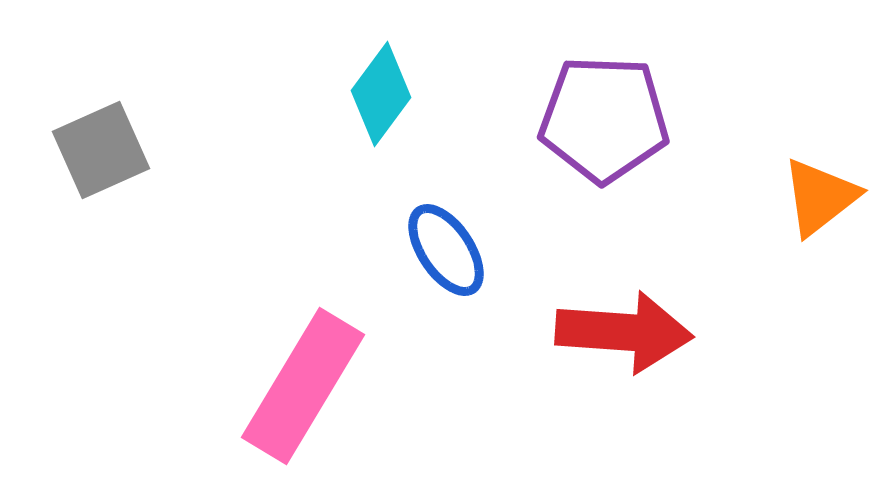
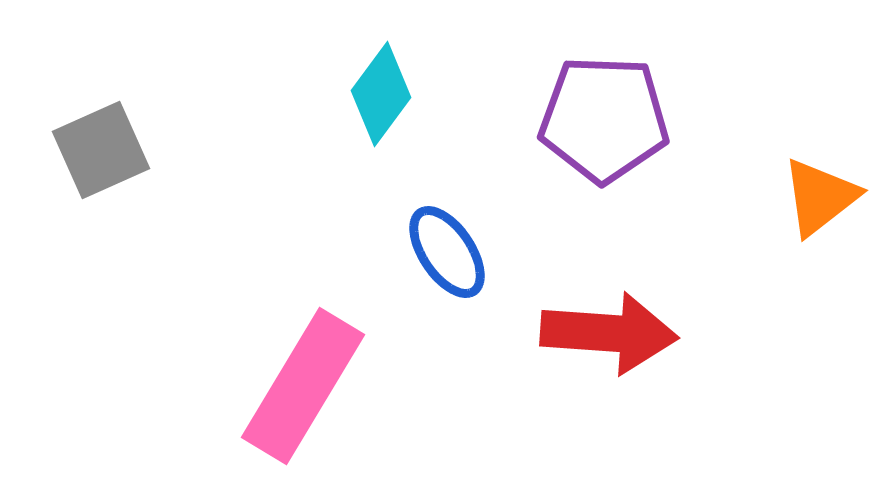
blue ellipse: moved 1 px right, 2 px down
red arrow: moved 15 px left, 1 px down
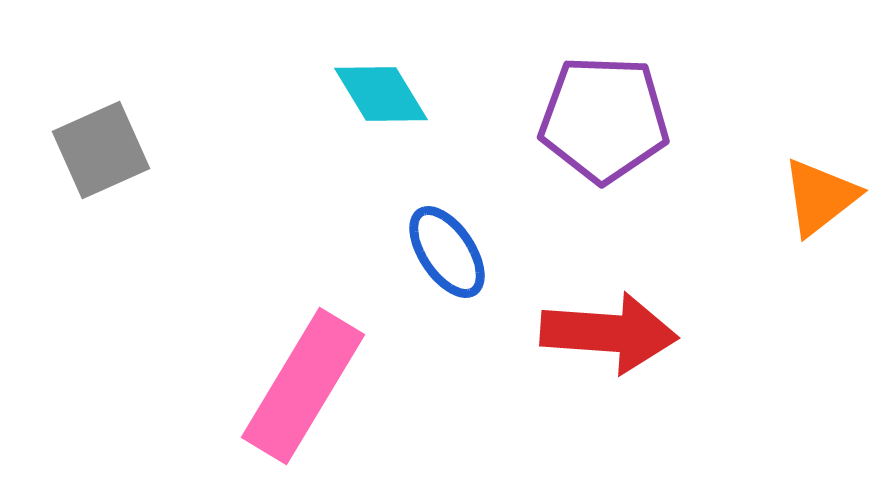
cyan diamond: rotated 68 degrees counterclockwise
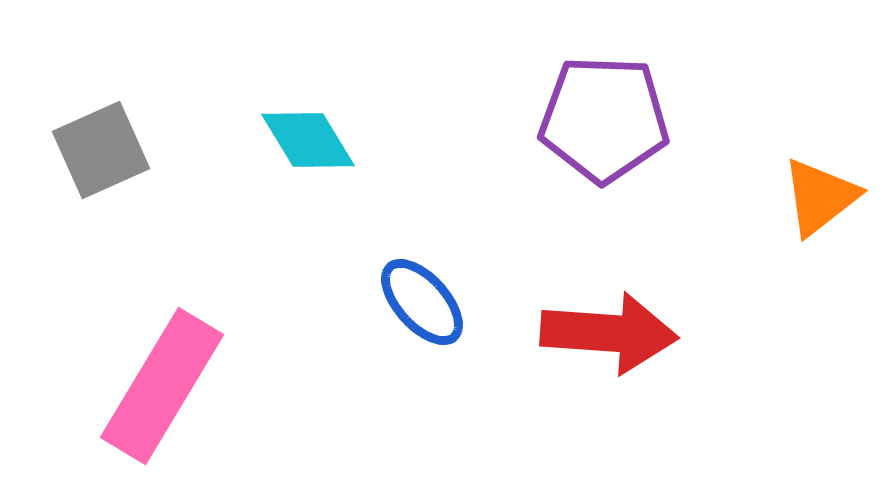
cyan diamond: moved 73 px left, 46 px down
blue ellipse: moved 25 px left, 50 px down; rotated 8 degrees counterclockwise
pink rectangle: moved 141 px left
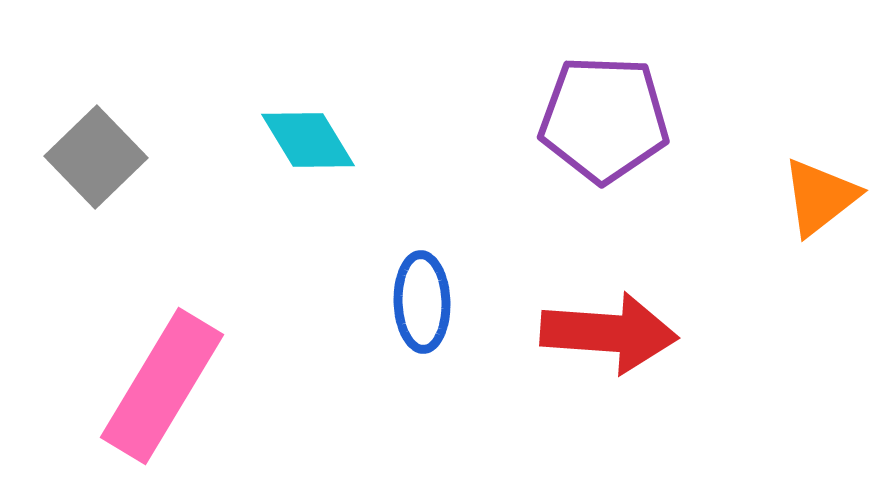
gray square: moved 5 px left, 7 px down; rotated 20 degrees counterclockwise
blue ellipse: rotated 40 degrees clockwise
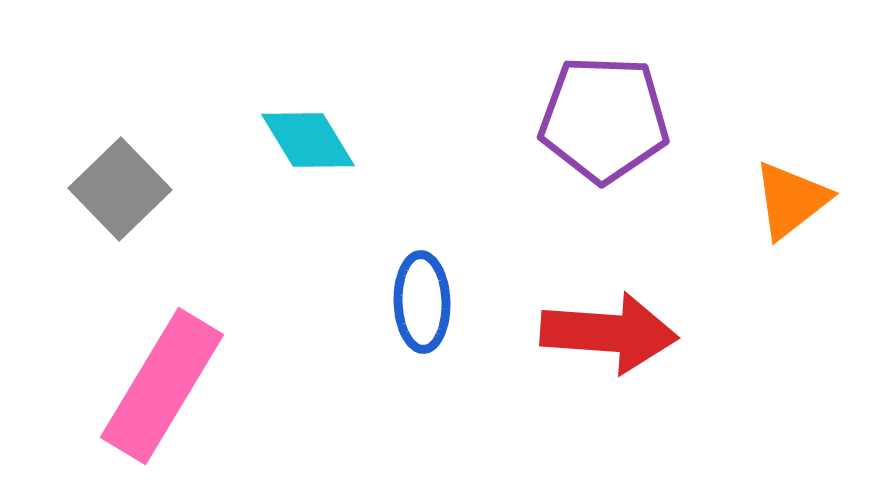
gray square: moved 24 px right, 32 px down
orange triangle: moved 29 px left, 3 px down
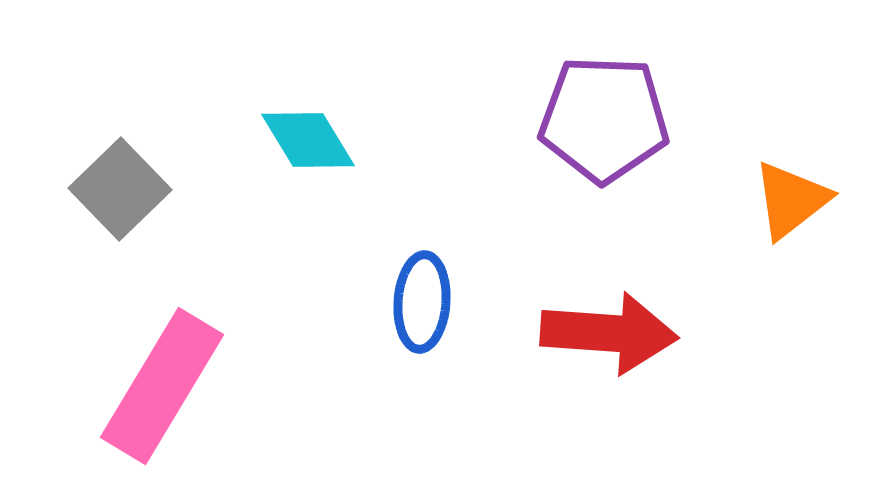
blue ellipse: rotated 6 degrees clockwise
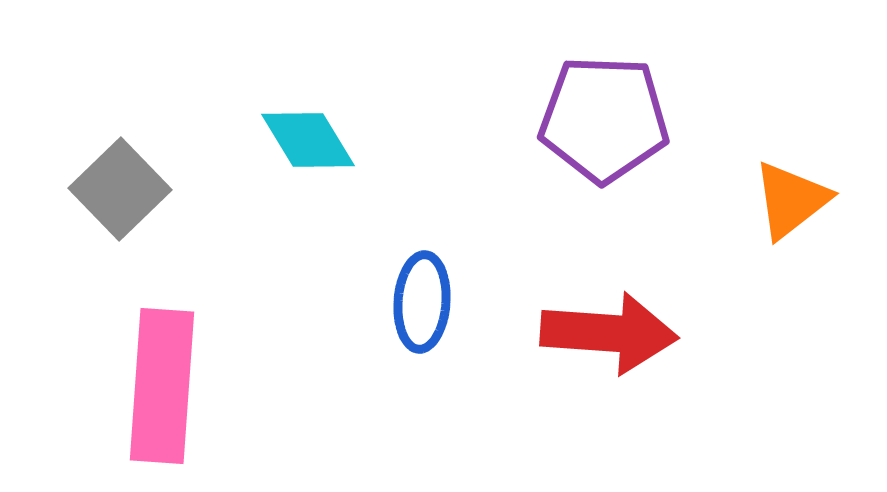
pink rectangle: rotated 27 degrees counterclockwise
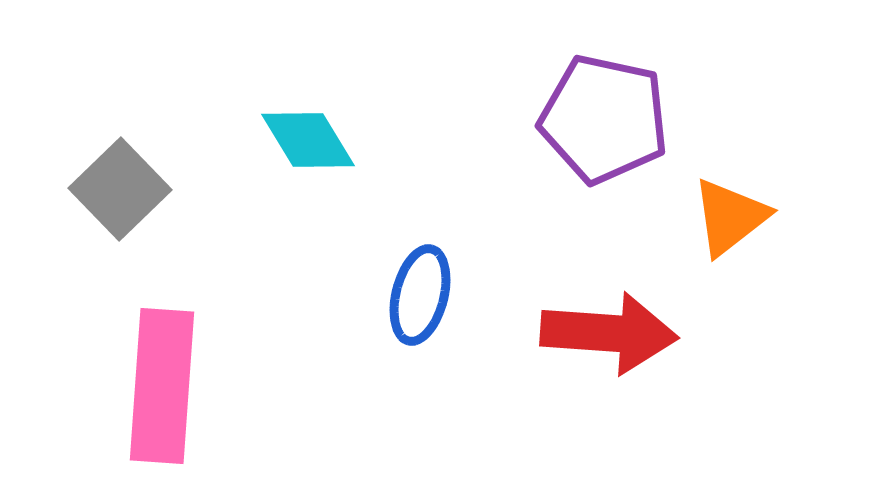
purple pentagon: rotated 10 degrees clockwise
orange triangle: moved 61 px left, 17 px down
blue ellipse: moved 2 px left, 7 px up; rotated 10 degrees clockwise
